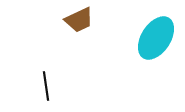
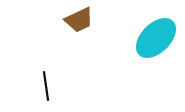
cyan ellipse: rotated 12 degrees clockwise
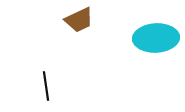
cyan ellipse: rotated 42 degrees clockwise
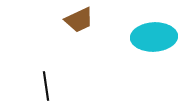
cyan ellipse: moved 2 px left, 1 px up
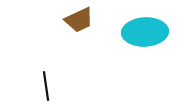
cyan ellipse: moved 9 px left, 5 px up
